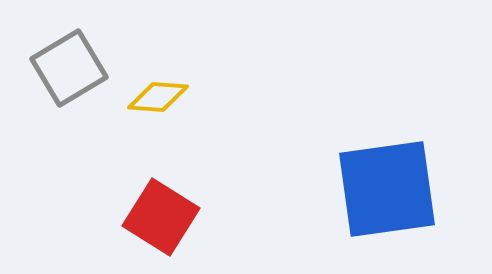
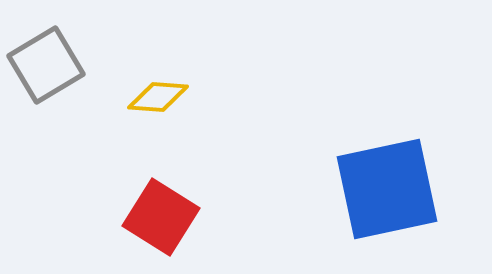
gray square: moved 23 px left, 3 px up
blue square: rotated 4 degrees counterclockwise
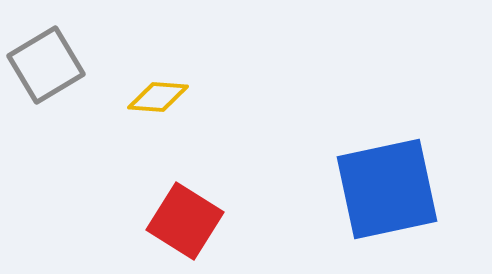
red square: moved 24 px right, 4 px down
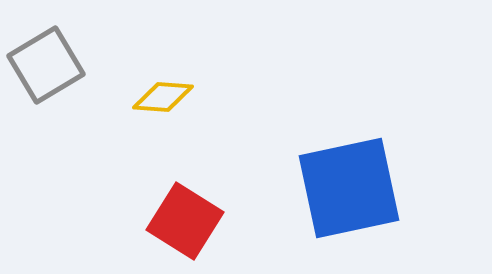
yellow diamond: moved 5 px right
blue square: moved 38 px left, 1 px up
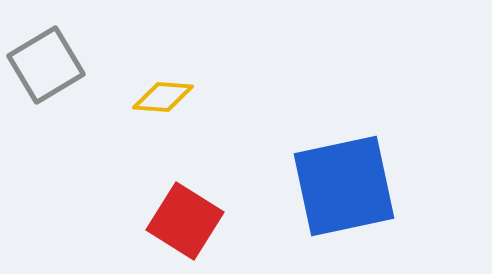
blue square: moved 5 px left, 2 px up
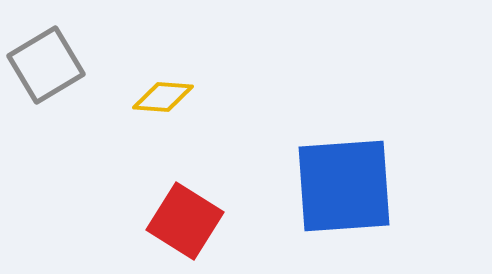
blue square: rotated 8 degrees clockwise
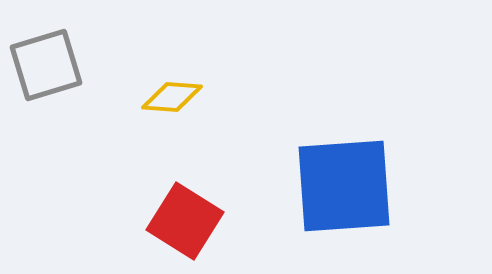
gray square: rotated 14 degrees clockwise
yellow diamond: moved 9 px right
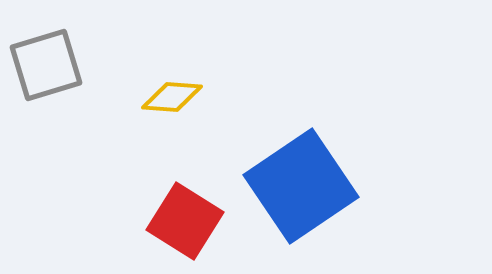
blue square: moved 43 px left; rotated 30 degrees counterclockwise
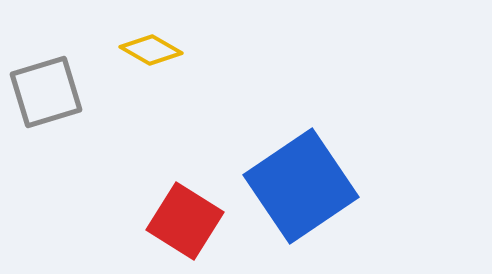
gray square: moved 27 px down
yellow diamond: moved 21 px left, 47 px up; rotated 26 degrees clockwise
